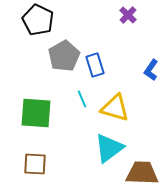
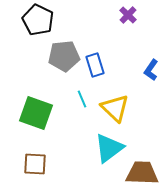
gray pentagon: rotated 24 degrees clockwise
yellow triangle: rotated 28 degrees clockwise
green square: rotated 16 degrees clockwise
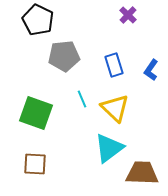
blue rectangle: moved 19 px right
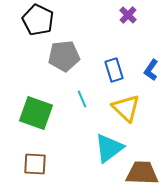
blue rectangle: moved 5 px down
yellow triangle: moved 11 px right
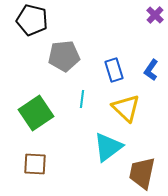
purple cross: moved 27 px right
black pentagon: moved 6 px left; rotated 12 degrees counterclockwise
cyan line: rotated 30 degrees clockwise
green square: rotated 36 degrees clockwise
cyan triangle: moved 1 px left, 1 px up
brown trapezoid: rotated 80 degrees counterclockwise
